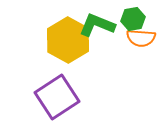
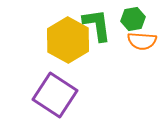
green L-shape: rotated 60 degrees clockwise
orange semicircle: moved 1 px right, 3 px down
purple square: moved 2 px left, 2 px up; rotated 24 degrees counterclockwise
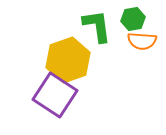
green L-shape: moved 1 px down
yellow hexagon: moved 20 px down; rotated 12 degrees clockwise
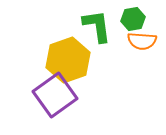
purple square: rotated 21 degrees clockwise
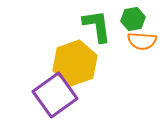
yellow hexagon: moved 7 px right, 3 px down
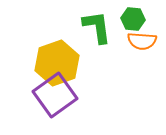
green hexagon: rotated 15 degrees clockwise
green L-shape: moved 1 px down
yellow hexagon: moved 18 px left
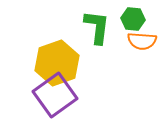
green L-shape: rotated 15 degrees clockwise
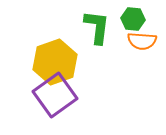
yellow hexagon: moved 2 px left, 1 px up
